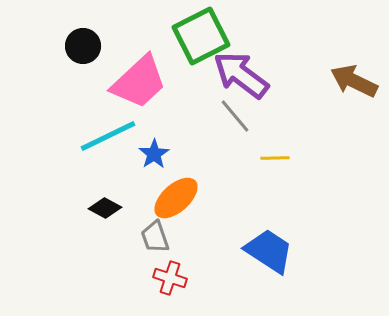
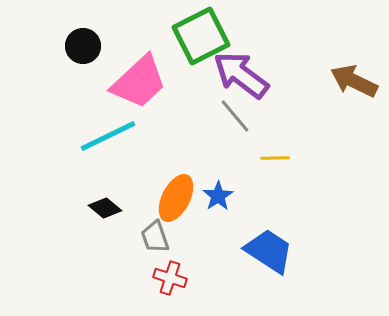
blue star: moved 64 px right, 42 px down
orange ellipse: rotated 21 degrees counterclockwise
black diamond: rotated 12 degrees clockwise
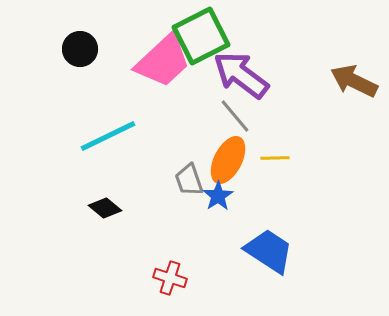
black circle: moved 3 px left, 3 px down
pink trapezoid: moved 24 px right, 21 px up
orange ellipse: moved 52 px right, 38 px up
gray trapezoid: moved 34 px right, 57 px up
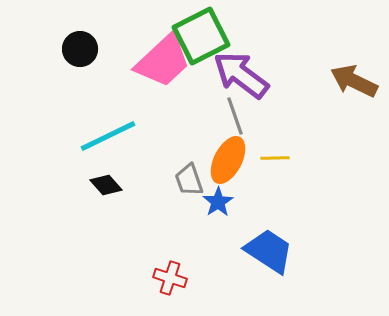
gray line: rotated 21 degrees clockwise
blue star: moved 6 px down
black diamond: moved 1 px right, 23 px up; rotated 8 degrees clockwise
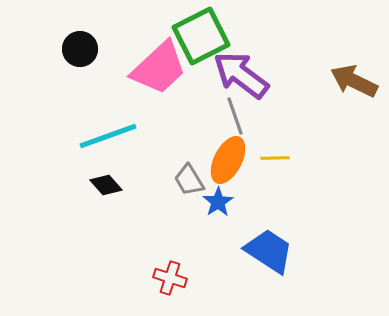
pink trapezoid: moved 4 px left, 7 px down
cyan line: rotated 6 degrees clockwise
gray trapezoid: rotated 12 degrees counterclockwise
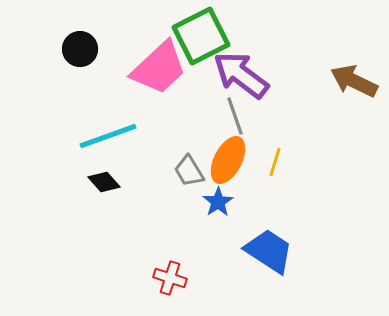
yellow line: moved 4 px down; rotated 72 degrees counterclockwise
gray trapezoid: moved 9 px up
black diamond: moved 2 px left, 3 px up
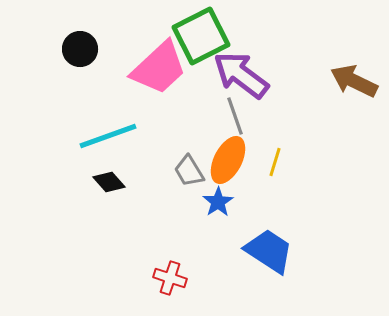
black diamond: moved 5 px right
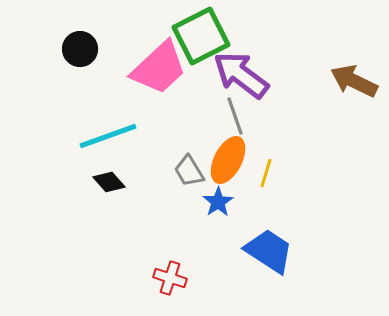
yellow line: moved 9 px left, 11 px down
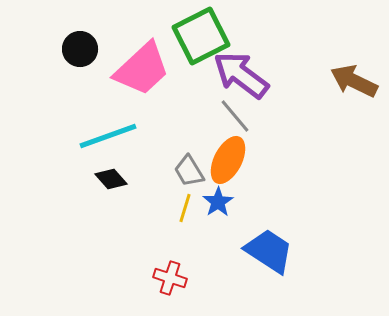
pink trapezoid: moved 17 px left, 1 px down
gray line: rotated 21 degrees counterclockwise
yellow line: moved 81 px left, 35 px down
black diamond: moved 2 px right, 3 px up
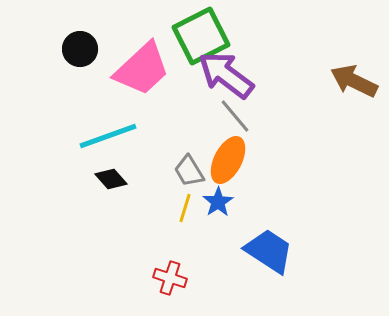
purple arrow: moved 15 px left
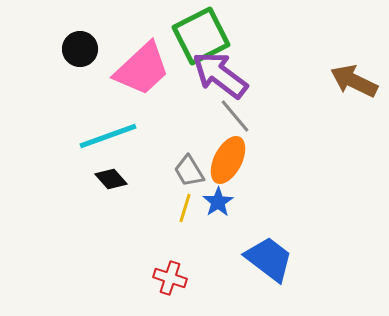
purple arrow: moved 6 px left
blue trapezoid: moved 8 px down; rotated 4 degrees clockwise
